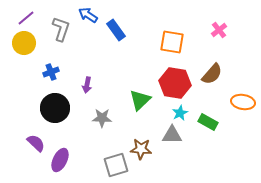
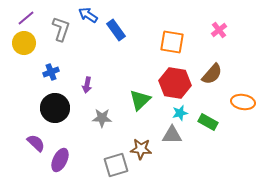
cyan star: rotated 14 degrees clockwise
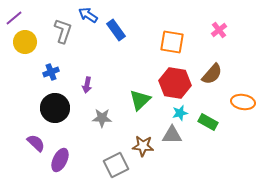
purple line: moved 12 px left
gray L-shape: moved 2 px right, 2 px down
yellow circle: moved 1 px right, 1 px up
brown star: moved 2 px right, 3 px up
gray square: rotated 10 degrees counterclockwise
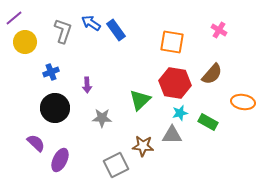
blue arrow: moved 3 px right, 8 px down
pink cross: rotated 21 degrees counterclockwise
purple arrow: rotated 14 degrees counterclockwise
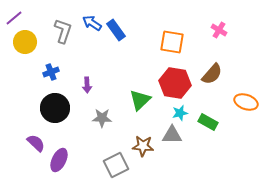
blue arrow: moved 1 px right
orange ellipse: moved 3 px right; rotated 10 degrees clockwise
purple ellipse: moved 1 px left
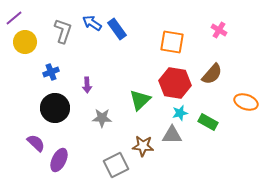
blue rectangle: moved 1 px right, 1 px up
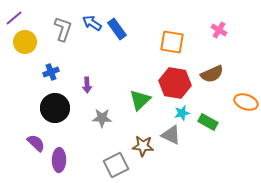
gray L-shape: moved 2 px up
brown semicircle: rotated 25 degrees clockwise
cyan star: moved 2 px right
gray triangle: moved 1 px left; rotated 25 degrees clockwise
purple ellipse: rotated 25 degrees counterclockwise
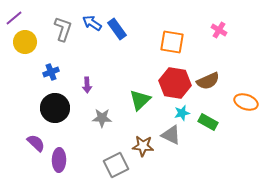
brown semicircle: moved 4 px left, 7 px down
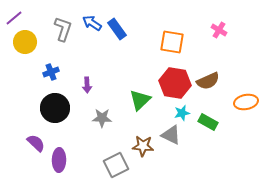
orange ellipse: rotated 30 degrees counterclockwise
